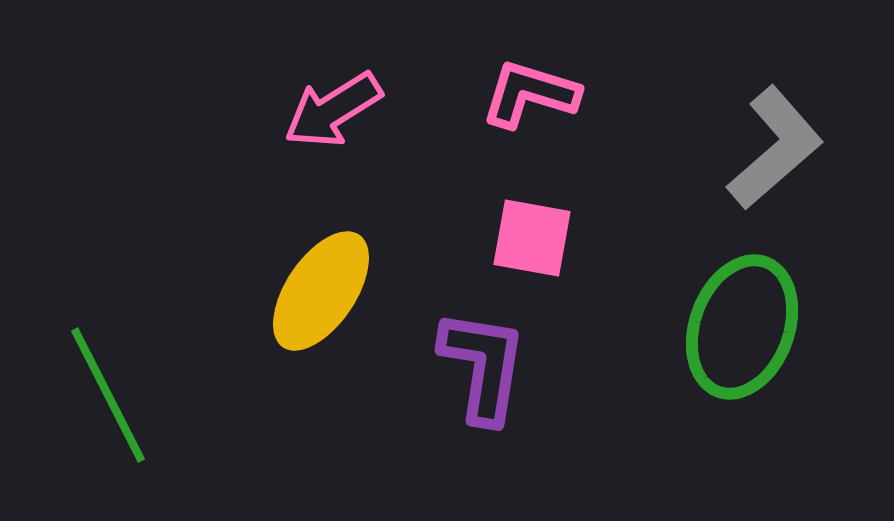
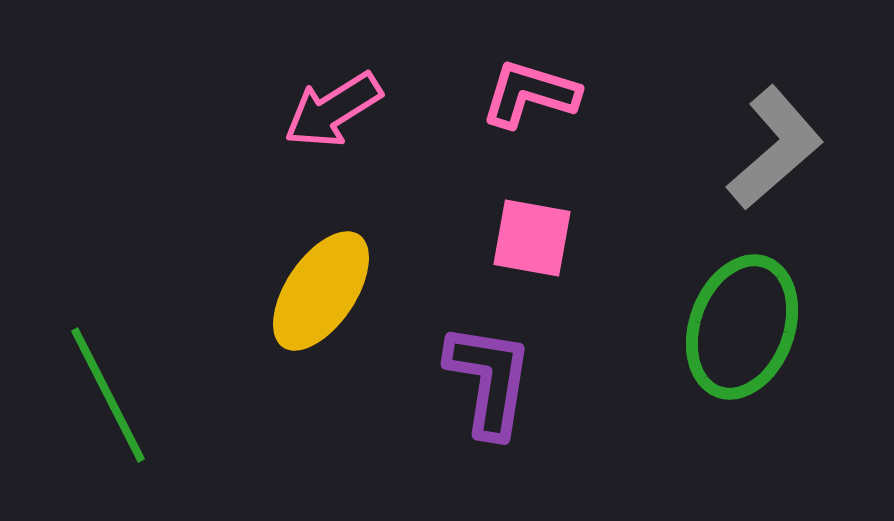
purple L-shape: moved 6 px right, 14 px down
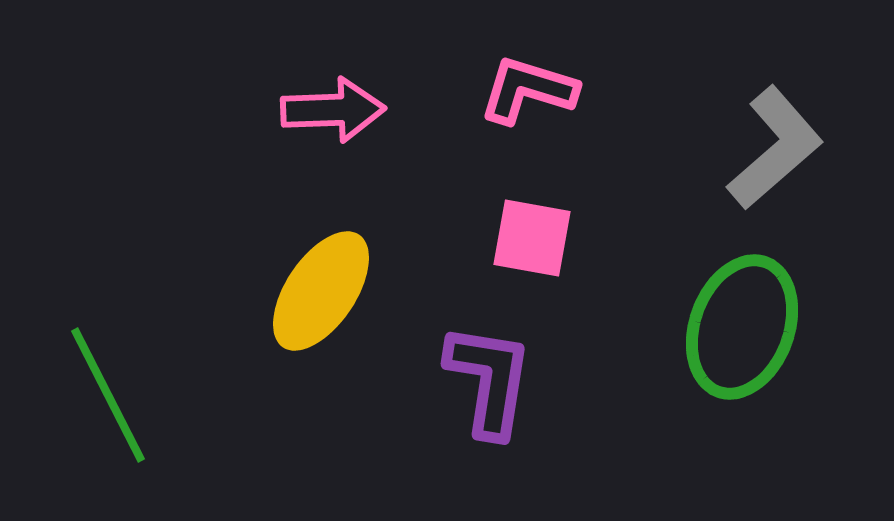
pink L-shape: moved 2 px left, 4 px up
pink arrow: rotated 150 degrees counterclockwise
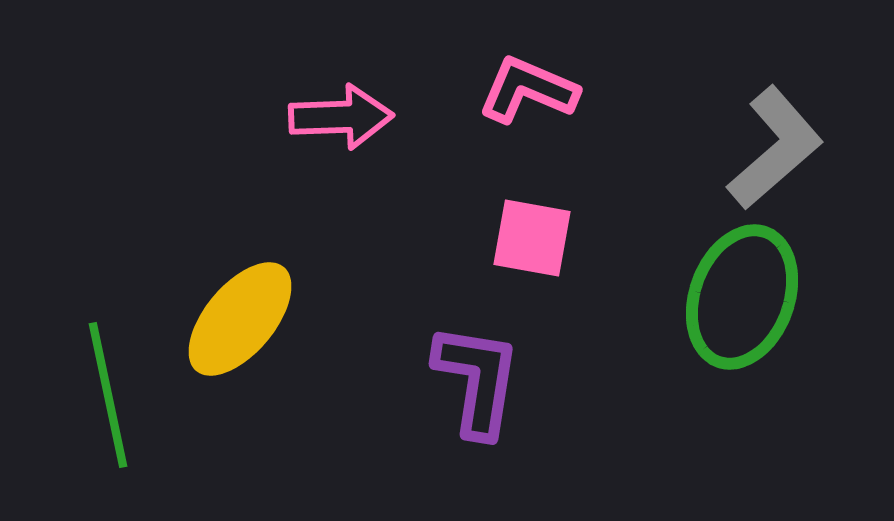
pink L-shape: rotated 6 degrees clockwise
pink arrow: moved 8 px right, 7 px down
yellow ellipse: moved 81 px left, 28 px down; rotated 6 degrees clockwise
green ellipse: moved 30 px up
purple L-shape: moved 12 px left
green line: rotated 15 degrees clockwise
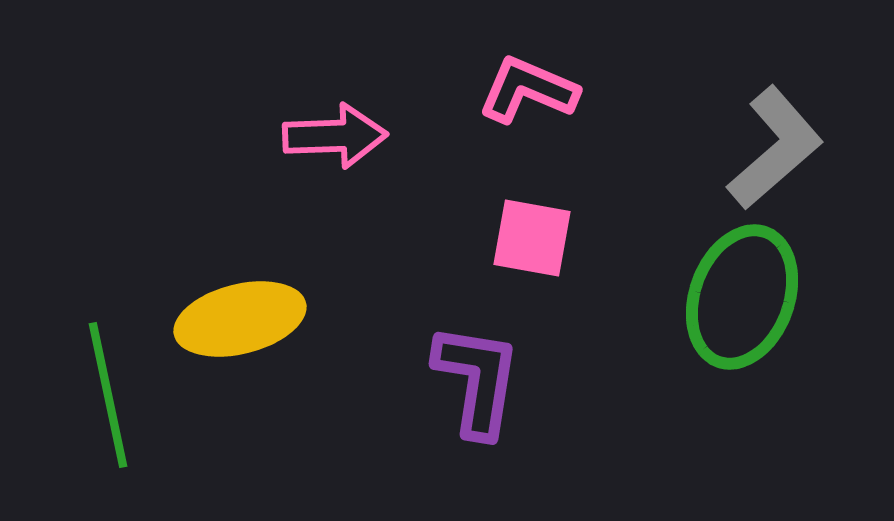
pink arrow: moved 6 px left, 19 px down
yellow ellipse: rotated 36 degrees clockwise
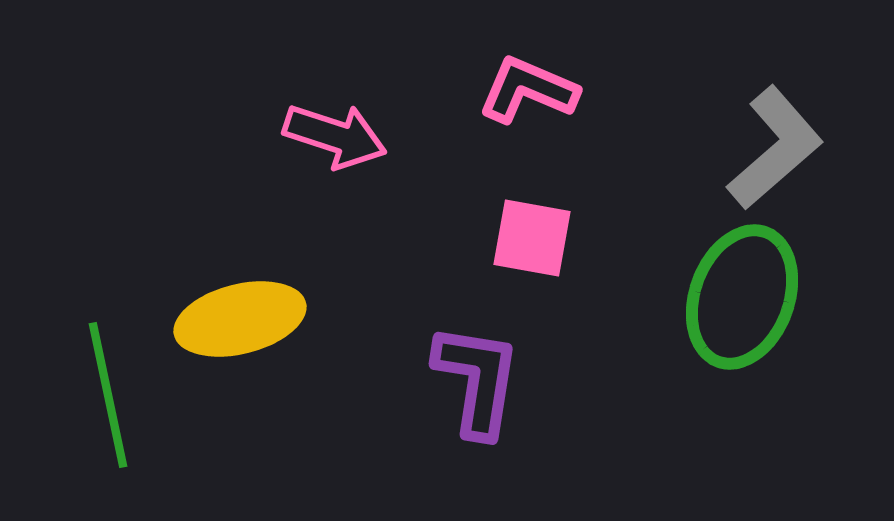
pink arrow: rotated 20 degrees clockwise
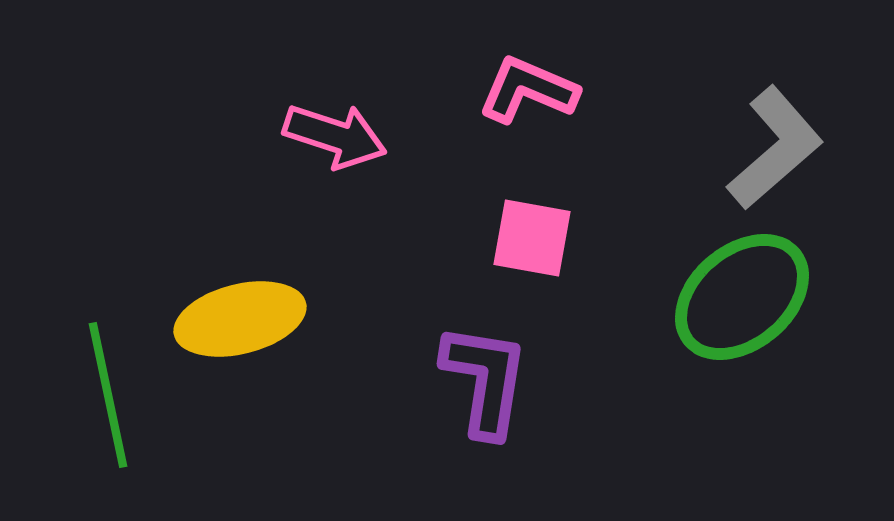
green ellipse: rotated 30 degrees clockwise
purple L-shape: moved 8 px right
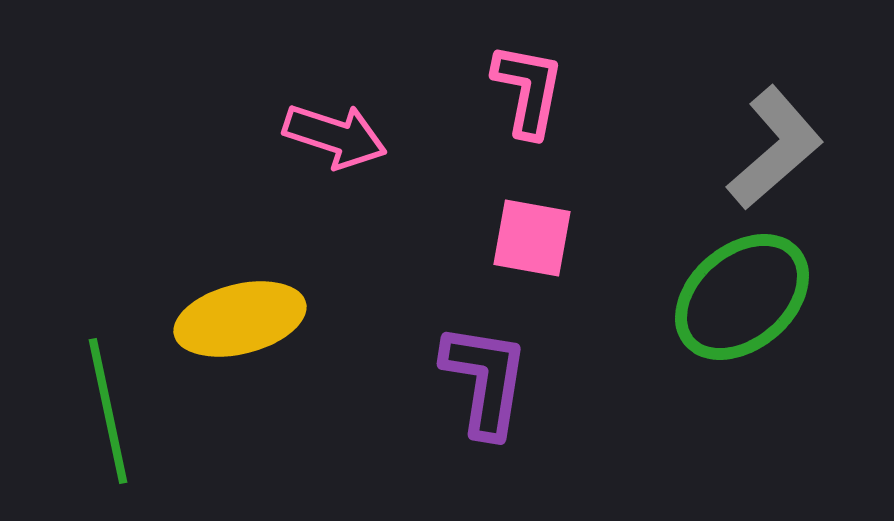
pink L-shape: rotated 78 degrees clockwise
green line: moved 16 px down
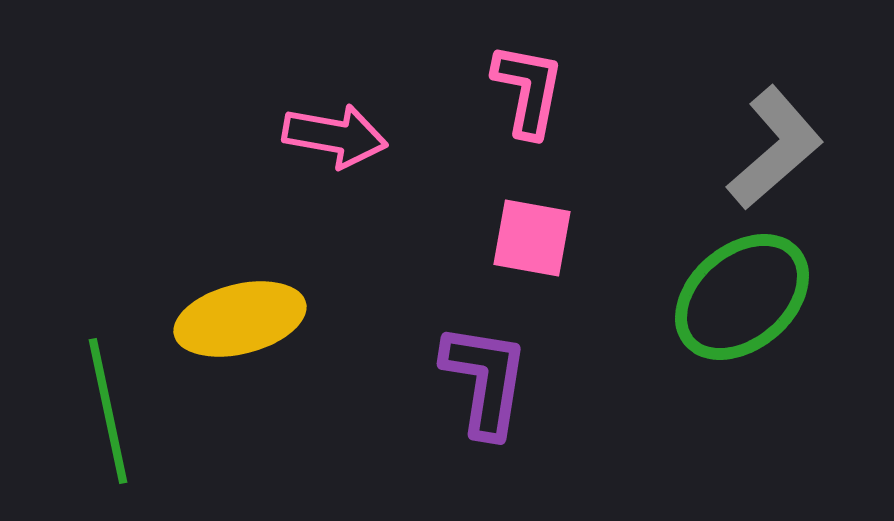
pink arrow: rotated 8 degrees counterclockwise
